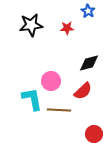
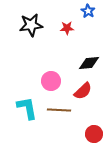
black diamond: rotated 10 degrees clockwise
cyan L-shape: moved 5 px left, 9 px down
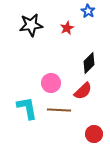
red star: rotated 24 degrees counterclockwise
black diamond: rotated 40 degrees counterclockwise
pink circle: moved 2 px down
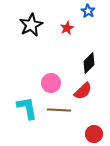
black star: rotated 20 degrees counterclockwise
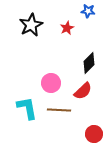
blue star: rotated 24 degrees counterclockwise
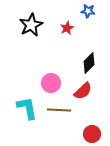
red circle: moved 2 px left
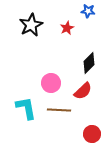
cyan L-shape: moved 1 px left
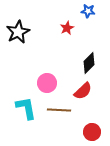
black star: moved 13 px left, 7 px down
pink circle: moved 4 px left
red circle: moved 2 px up
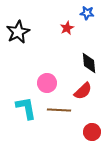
blue star: moved 1 px left, 2 px down
black diamond: rotated 50 degrees counterclockwise
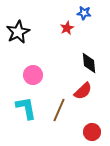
blue star: moved 3 px left
pink circle: moved 14 px left, 8 px up
brown line: rotated 70 degrees counterclockwise
